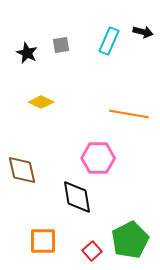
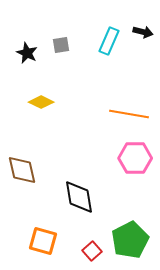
pink hexagon: moved 37 px right
black diamond: moved 2 px right
orange square: rotated 16 degrees clockwise
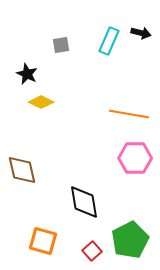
black arrow: moved 2 px left, 1 px down
black star: moved 21 px down
black diamond: moved 5 px right, 5 px down
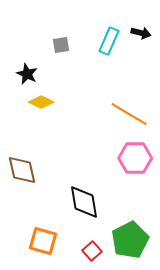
orange line: rotated 21 degrees clockwise
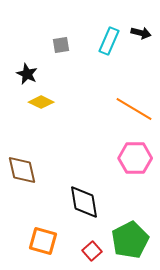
orange line: moved 5 px right, 5 px up
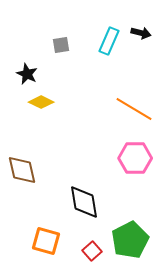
orange square: moved 3 px right
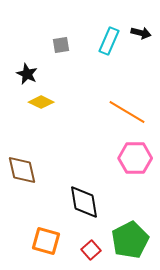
orange line: moved 7 px left, 3 px down
red square: moved 1 px left, 1 px up
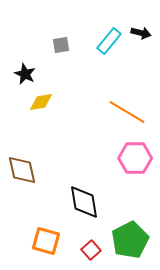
cyan rectangle: rotated 16 degrees clockwise
black star: moved 2 px left
yellow diamond: rotated 35 degrees counterclockwise
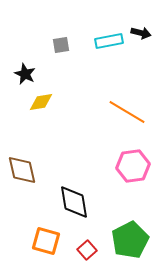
cyan rectangle: rotated 40 degrees clockwise
pink hexagon: moved 2 px left, 8 px down; rotated 8 degrees counterclockwise
black diamond: moved 10 px left
red square: moved 4 px left
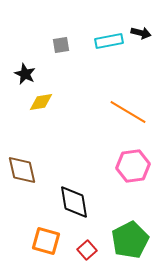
orange line: moved 1 px right
